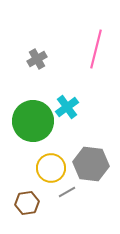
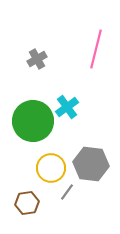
gray line: rotated 24 degrees counterclockwise
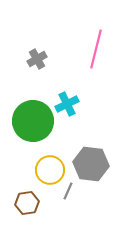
cyan cross: moved 3 px up; rotated 10 degrees clockwise
yellow circle: moved 1 px left, 2 px down
gray line: moved 1 px right, 1 px up; rotated 12 degrees counterclockwise
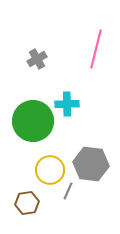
cyan cross: rotated 25 degrees clockwise
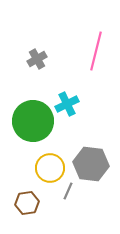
pink line: moved 2 px down
cyan cross: rotated 25 degrees counterclockwise
yellow circle: moved 2 px up
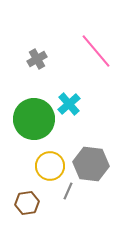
pink line: rotated 54 degrees counterclockwise
cyan cross: moved 2 px right; rotated 15 degrees counterclockwise
green circle: moved 1 px right, 2 px up
yellow circle: moved 2 px up
